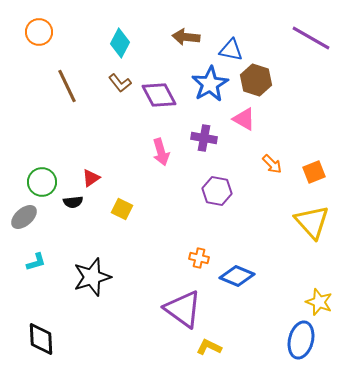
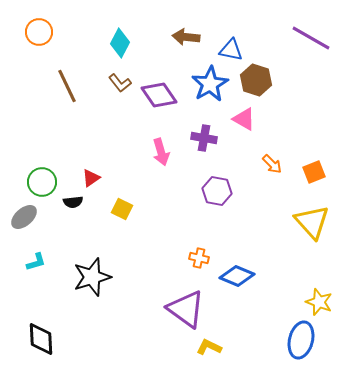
purple diamond: rotated 6 degrees counterclockwise
purple triangle: moved 3 px right
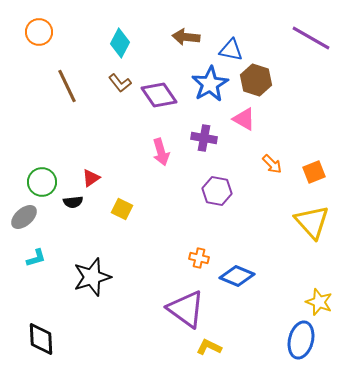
cyan L-shape: moved 4 px up
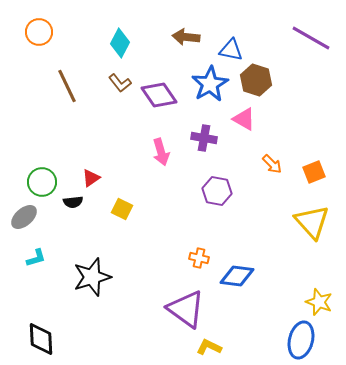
blue diamond: rotated 16 degrees counterclockwise
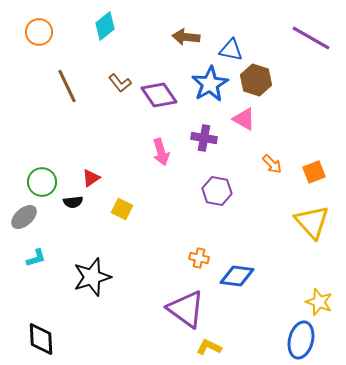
cyan diamond: moved 15 px left, 17 px up; rotated 24 degrees clockwise
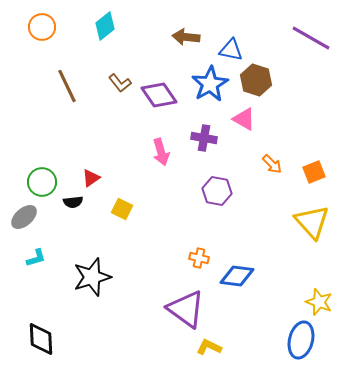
orange circle: moved 3 px right, 5 px up
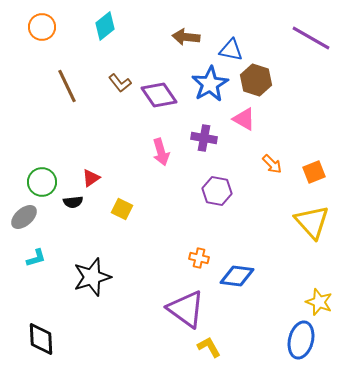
yellow L-shape: rotated 35 degrees clockwise
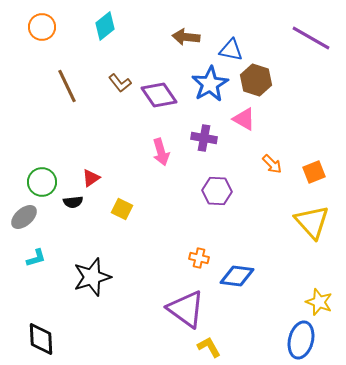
purple hexagon: rotated 8 degrees counterclockwise
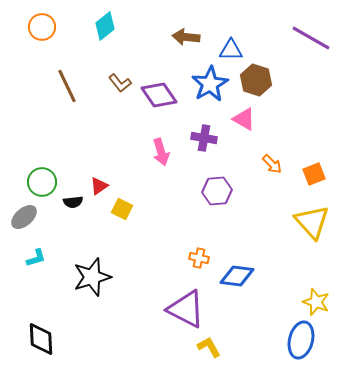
blue triangle: rotated 10 degrees counterclockwise
orange square: moved 2 px down
red triangle: moved 8 px right, 8 px down
purple hexagon: rotated 8 degrees counterclockwise
yellow star: moved 3 px left
purple triangle: rotated 9 degrees counterclockwise
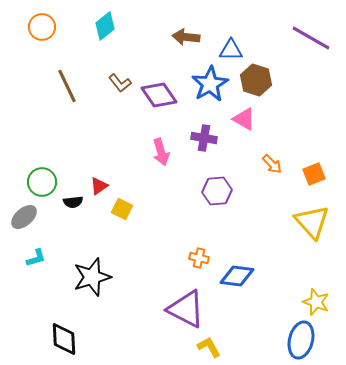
black diamond: moved 23 px right
